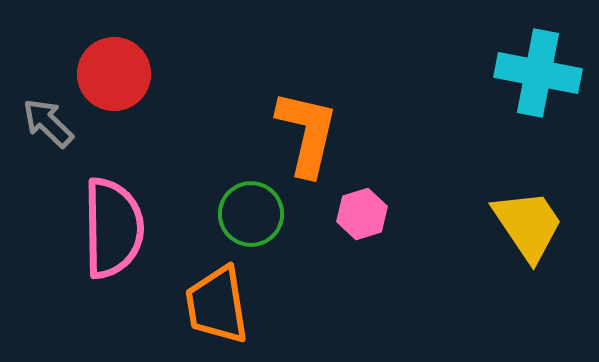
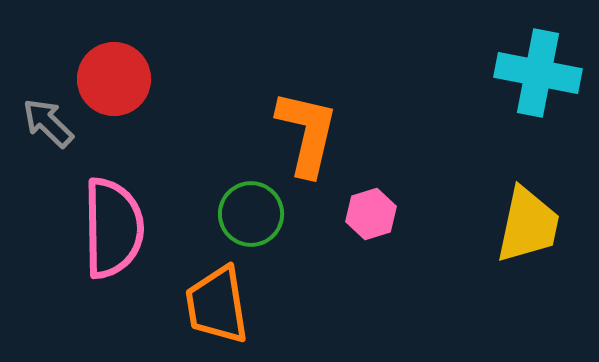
red circle: moved 5 px down
pink hexagon: moved 9 px right
yellow trapezoid: rotated 46 degrees clockwise
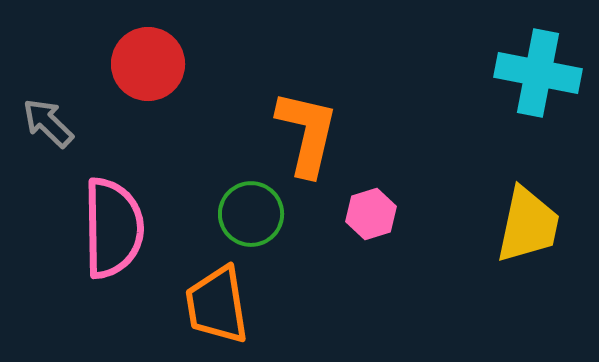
red circle: moved 34 px right, 15 px up
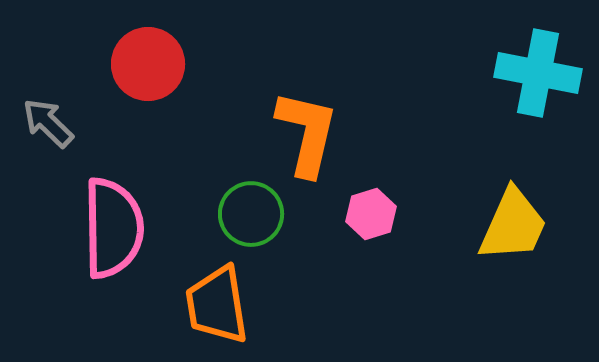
yellow trapezoid: moved 15 px left; rotated 12 degrees clockwise
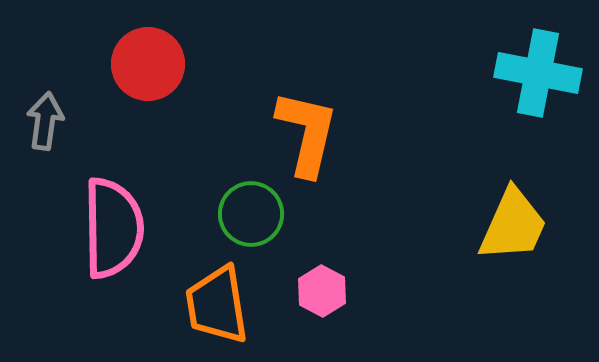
gray arrow: moved 3 px left, 2 px up; rotated 54 degrees clockwise
pink hexagon: moved 49 px left, 77 px down; rotated 15 degrees counterclockwise
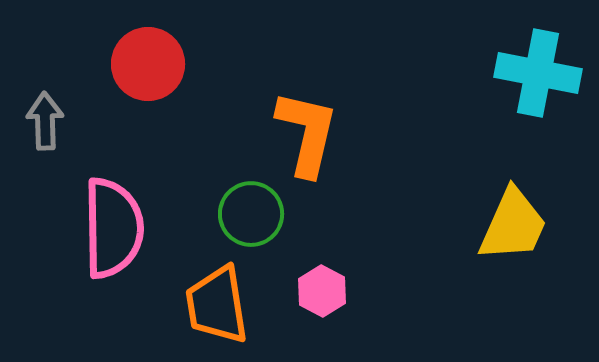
gray arrow: rotated 10 degrees counterclockwise
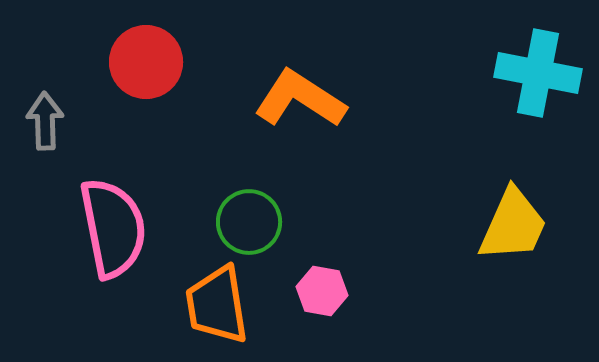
red circle: moved 2 px left, 2 px up
orange L-shape: moved 7 px left, 34 px up; rotated 70 degrees counterclockwise
green circle: moved 2 px left, 8 px down
pink semicircle: rotated 10 degrees counterclockwise
pink hexagon: rotated 18 degrees counterclockwise
